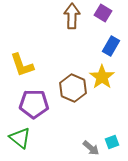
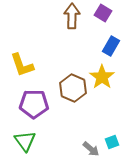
green triangle: moved 5 px right, 3 px down; rotated 15 degrees clockwise
gray arrow: moved 1 px down
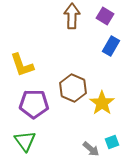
purple square: moved 2 px right, 3 px down
yellow star: moved 26 px down
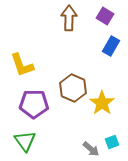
brown arrow: moved 3 px left, 2 px down
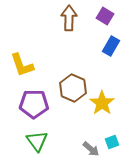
green triangle: moved 12 px right
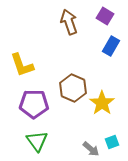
brown arrow: moved 4 px down; rotated 20 degrees counterclockwise
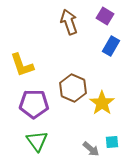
cyan square: rotated 16 degrees clockwise
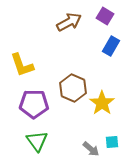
brown arrow: rotated 80 degrees clockwise
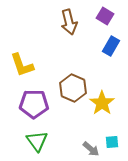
brown arrow: rotated 105 degrees clockwise
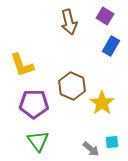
brown hexagon: moved 1 px left, 2 px up
green triangle: moved 1 px right
